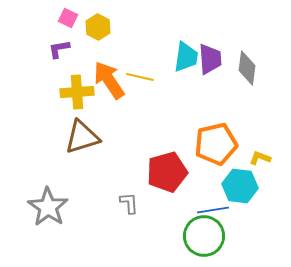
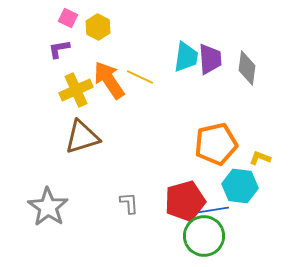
yellow line: rotated 12 degrees clockwise
yellow cross: moved 1 px left, 2 px up; rotated 20 degrees counterclockwise
red pentagon: moved 18 px right, 29 px down
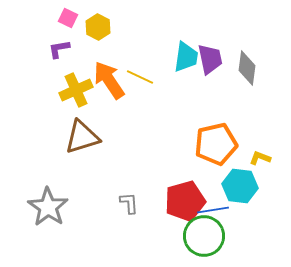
purple trapezoid: rotated 8 degrees counterclockwise
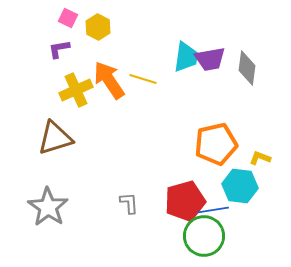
purple trapezoid: rotated 92 degrees clockwise
yellow line: moved 3 px right, 2 px down; rotated 8 degrees counterclockwise
brown triangle: moved 27 px left, 1 px down
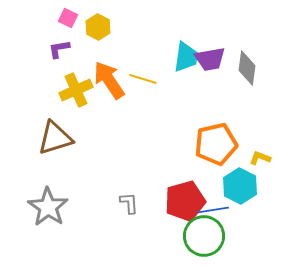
cyan hexagon: rotated 20 degrees clockwise
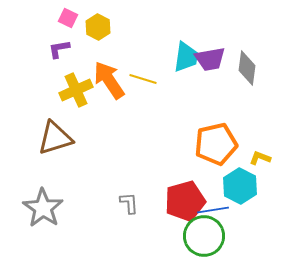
gray star: moved 5 px left, 1 px down
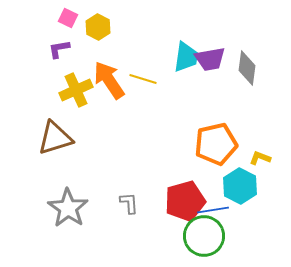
gray star: moved 25 px right
